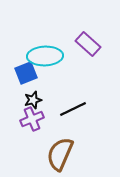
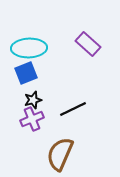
cyan ellipse: moved 16 px left, 8 px up
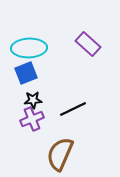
black star: rotated 12 degrees clockwise
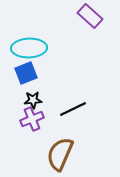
purple rectangle: moved 2 px right, 28 px up
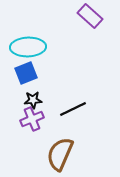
cyan ellipse: moved 1 px left, 1 px up
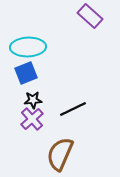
purple cross: rotated 20 degrees counterclockwise
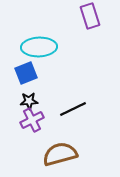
purple rectangle: rotated 30 degrees clockwise
cyan ellipse: moved 11 px right
black star: moved 4 px left, 1 px down
purple cross: moved 1 px down; rotated 15 degrees clockwise
brown semicircle: rotated 52 degrees clockwise
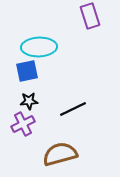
blue square: moved 1 px right, 2 px up; rotated 10 degrees clockwise
purple cross: moved 9 px left, 4 px down
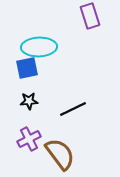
blue square: moved 3 px up
purple cross: moved 6 px right, 15 px down
brown semicircle: rotated 68 degrees clockwise
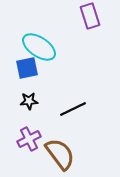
cyan ellipse: rotated 36 degrees clockwise
